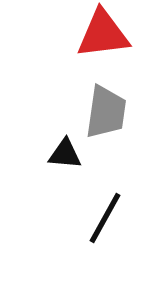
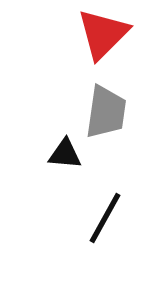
red triangle: rotated 38 degrees counterclockwise
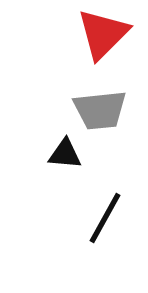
gray trapezoid: moved 6 px left, 2 px up; rotated 76 degrees clockwise
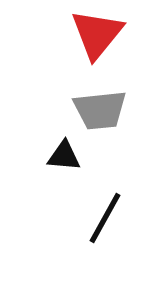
red triangle: moved 6 px left; rotated 6 degrees counterclockwise
black triangle: moved 1 px left, 2 px down
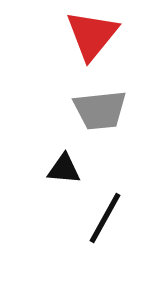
red triangle: moved 5 px left, 1 px down
black triangle: moved 13 px down
